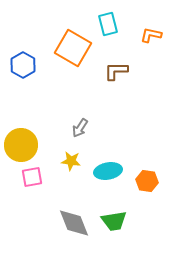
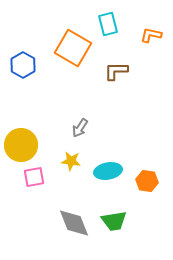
pink square: moved 2 px right
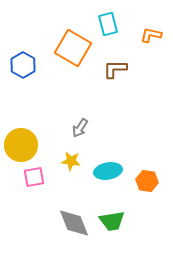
brown L-shape: moved 1 px left, 2 px up
green trapezoid: moved 2 px left
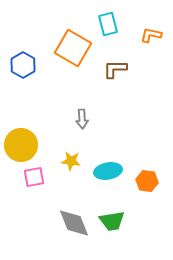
gray arrow: moved 2 px right, 9 px up; rotated 36 degrees counterclockwise
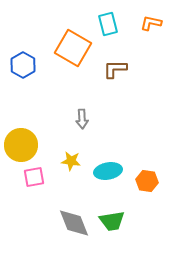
orange L-shape: moved 12 px up
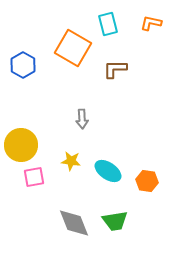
cyan ellipse: rotated 44 degrees clockwise
green trapezoid: moved 3 px right
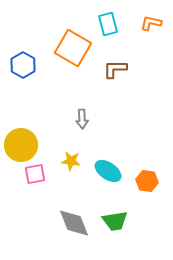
pink square: moved 1 px right, 3 px up
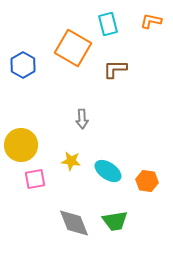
orange L-shape: moved 2 px up
pink square: moved 5 px down
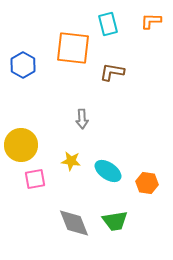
orange L-shape: rotated 10 degrees counterclockwise
orange square: rotated 24 degrees counterclockwise
brown L-shape: moved 3 px left, 3 px down; rotated 10 degrees clockwise
orange hexagon: moved 2 px down
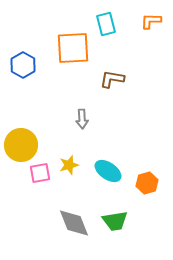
cyan rectangle: moved 2 px left
orange square: rotated 9 degrees counterclockwise
brown L-shape: moved 7 px down
yellow star: moved 2 px left, 4 px down; rotated 24 degrees counterclockwise
pink square: moved 5 px right, 6 px up
orange hexagon: rotated 25 degrees counterclockwise
